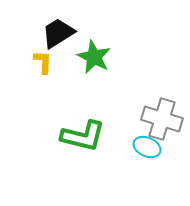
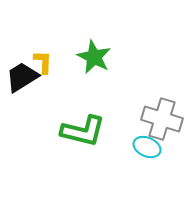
black trapezoid: moved 36 px left, 44 px down
green L-shape: moved 5 px up
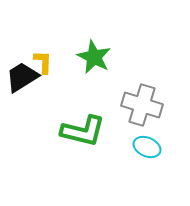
gray cross: moved 20 px left, 14 px up
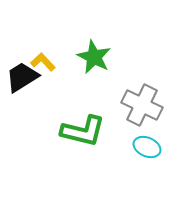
yellow L-shape: rotated 45 degrees counterclockwise
gray cross: rotated 9 degrees clockwise
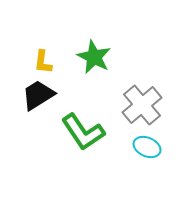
yellow L-shape: rotated 130 degrees counterclockwise
black trapezoid: moved 16 px right, 18 px down
gray cross: rotated 24 degrees clockwise
green L-shape: moved 1 px down; rotated 42 degrees clockwise
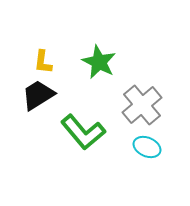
green star: moved 5 px right, 5 px down
green L-shape: rotated 6 degrees counterclockwise
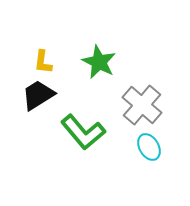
gray cross: rotated 9 degrees counterclockwise
cyan ellipse: moved 2 px right; rotated 36 degrees clockwise
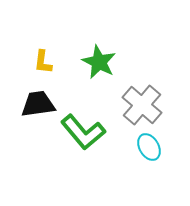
black trapezoid: moved 9 px down; rotated 24 degrees clockwise
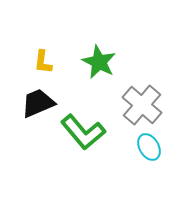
black trapezoid: moved 1 px up; rotated 15 degrees counterclockwise
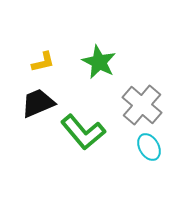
yellow L-shape: rotated 110 degrees counterclockwise
